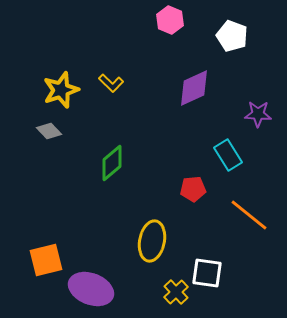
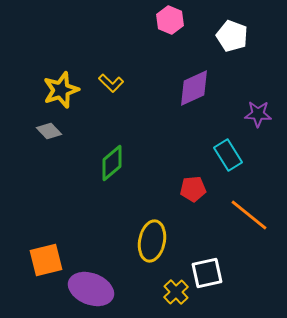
white square: rotated 20 degrees counterclockwise
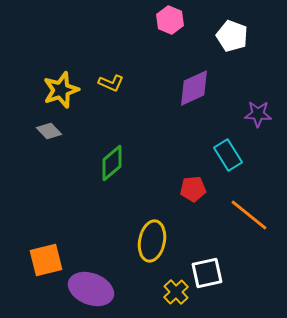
yellow L-shape: rotated 20 degrees counterclockwise
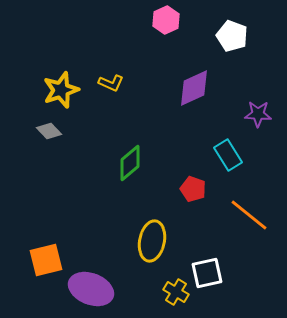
pink hexagon: moved 4 px left; rotated 12 degrees clockwise
green diamond: moved 18 px right
red pentagon: rotated 25 degrees clockwise
yellow cross: rotated 15 degrees counterclockwise
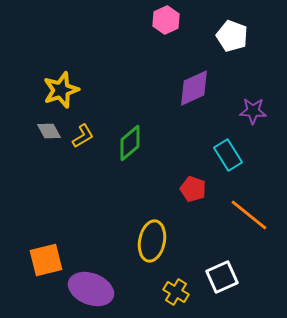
yellow L-shape: moved 28 px left, 53 px down; rotated 55 degrees counterclockwise
purple star: moved 5 px left, 3 px up
gray diamond: rotated 15 degrees clockwise
green diamond: moved 20 px up
white square: moved 15 px right, 4 px down; rotated 12 degrees counterclockwise
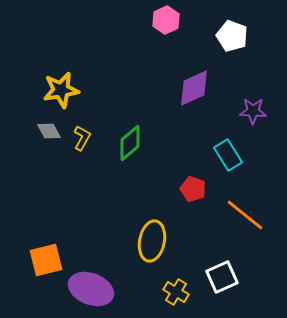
yellow star: rotated 9 degrees clockwise
yellow L-shape: moved 1 px left, 2 px down; rotated 30 degrees counterclockwise
orange line: moved 4 px left
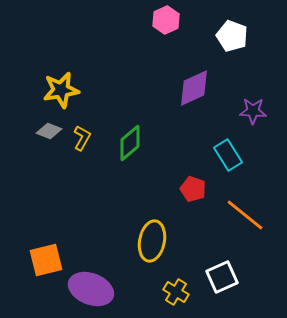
gray diamond: rotated 40 degrees counterclockwise
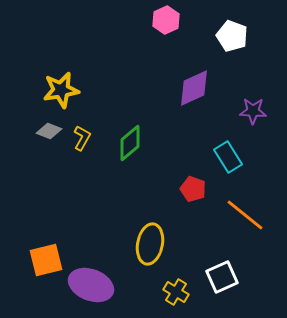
cyan rectangle: moved 2 px down
yellow ellipse: moved 2 px left, 3 px down
purple ellipse: moved 4 px up
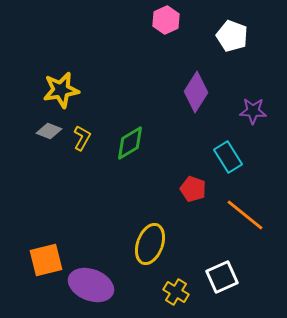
purple diamond: moved 2 px right, 4 px down; rotated 33 degrees counterclockwise
green diamond: rotated 9 degrees clockwise
yellow ellipse: rotated 9 degrees clockwise
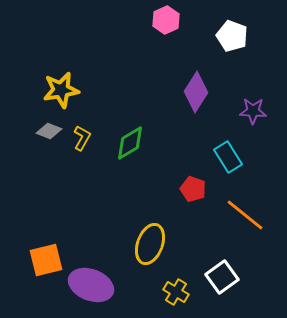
white square: rotated 12 degrees counterclockwise
